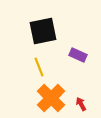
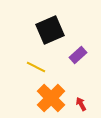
black square: moved 7 px right, 1 px up; rotated 12 degrees counterclockwise
purple rectangle: rotated 66 degrees counterclockwise
yellow line: moved 3 px left; rotated 42 degrees counterclockwise
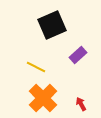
black square: moved 2 px right, 5 px up
orange cross: moved 8 px left
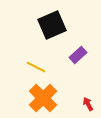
red arrow: moved 7 px right
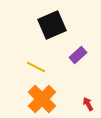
orange cross: moved 1 px left, 1 px down
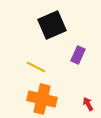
purple rectangle: rotated 24 degrees counterclockwise
orange cross: rotated 32 degrees counterclockwise
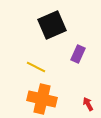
purple rectangle: moved 1 px up
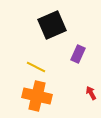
orange cross: moved 5 px left, 3 px up
red arrow: moved 3 px right, 11 px up
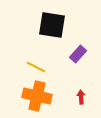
black square: rotated 32 degrees clockwise
purple rectangle: rotated 18 degrees clockwise
red arrow: moved 10 px left, 4 px down; rotated 24 degrees clockwise
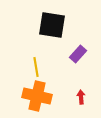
yellow line: rotated 54 degrees clockwise
